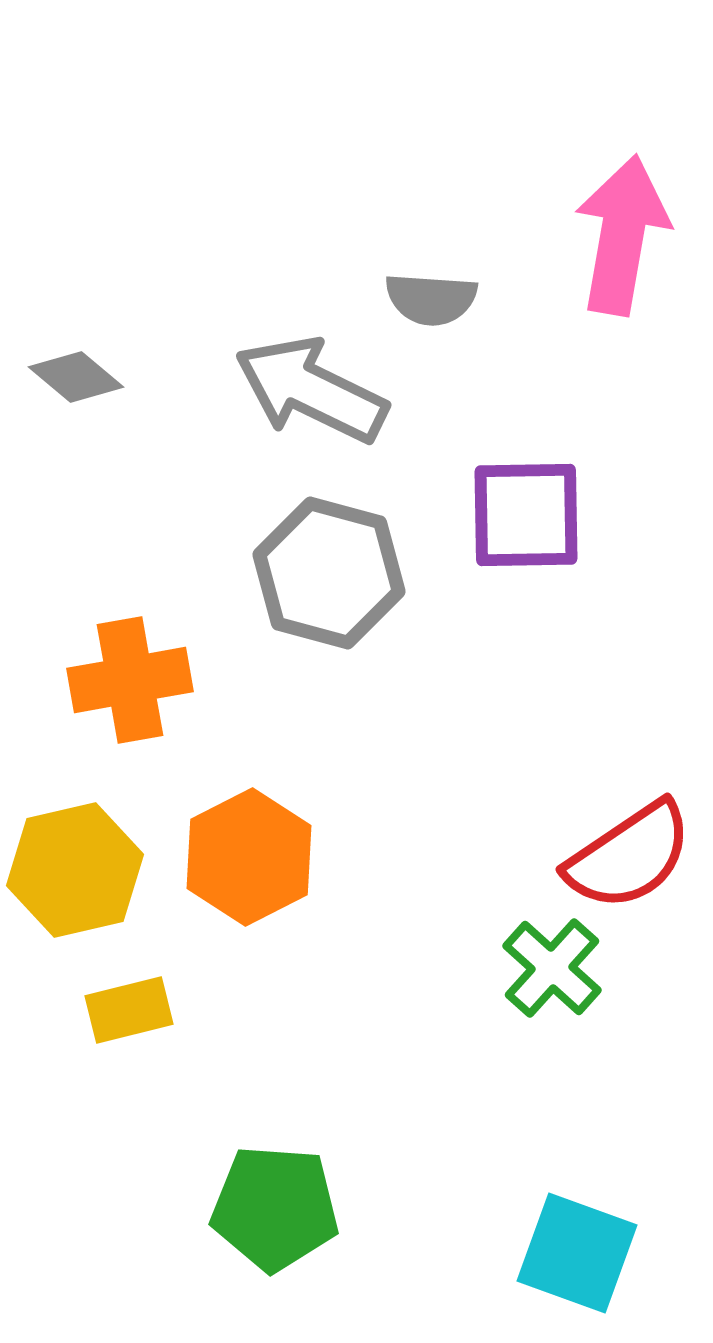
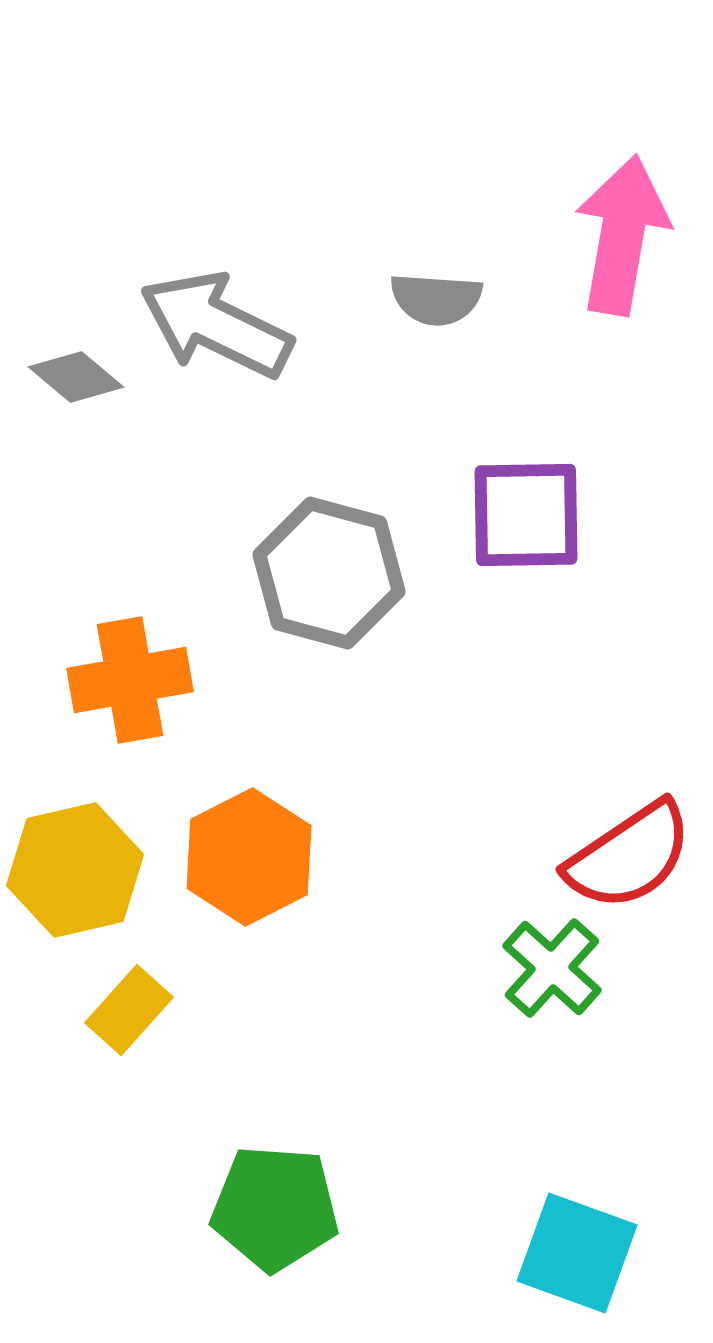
gray semicircle: moved 5 px right
gray arrow: moved 95 px left, 65 px up
yellow rectangle: rotated 34 degrees counterclockwise
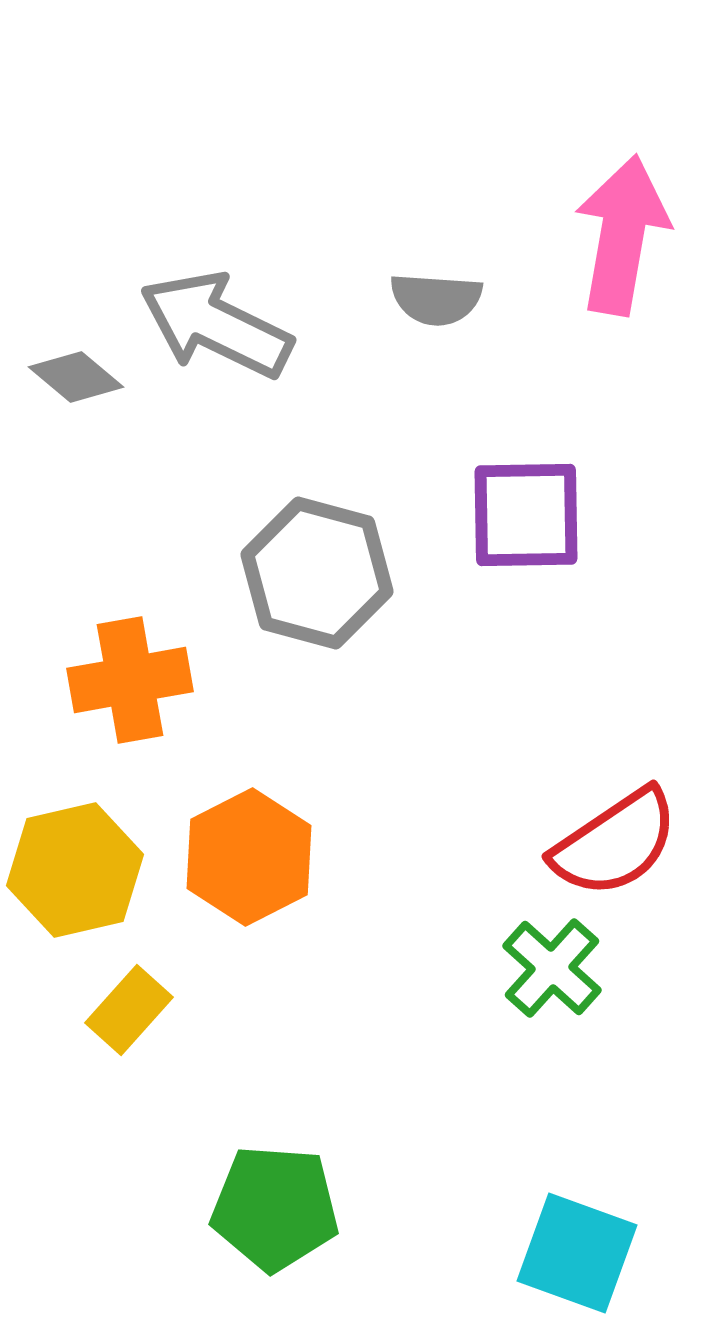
gray hexagon: moved 12 px left
red semicircle: moved 14 px left, 13 px up
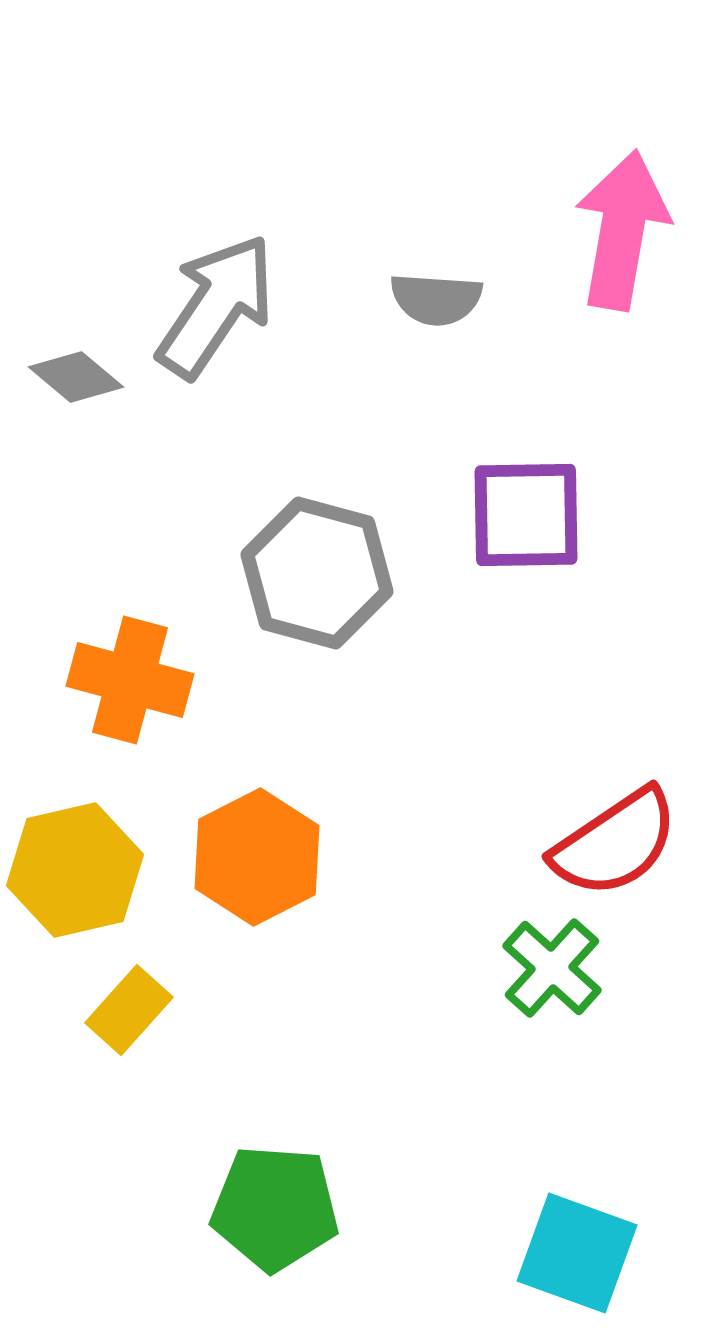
pink arrow: moved 5 px up
gray arrow: moved 19 px up; rotated 98 degrees clockwise
orange cross: rotated 25 degrees clockwise
orange hexagon: moved 8 px right
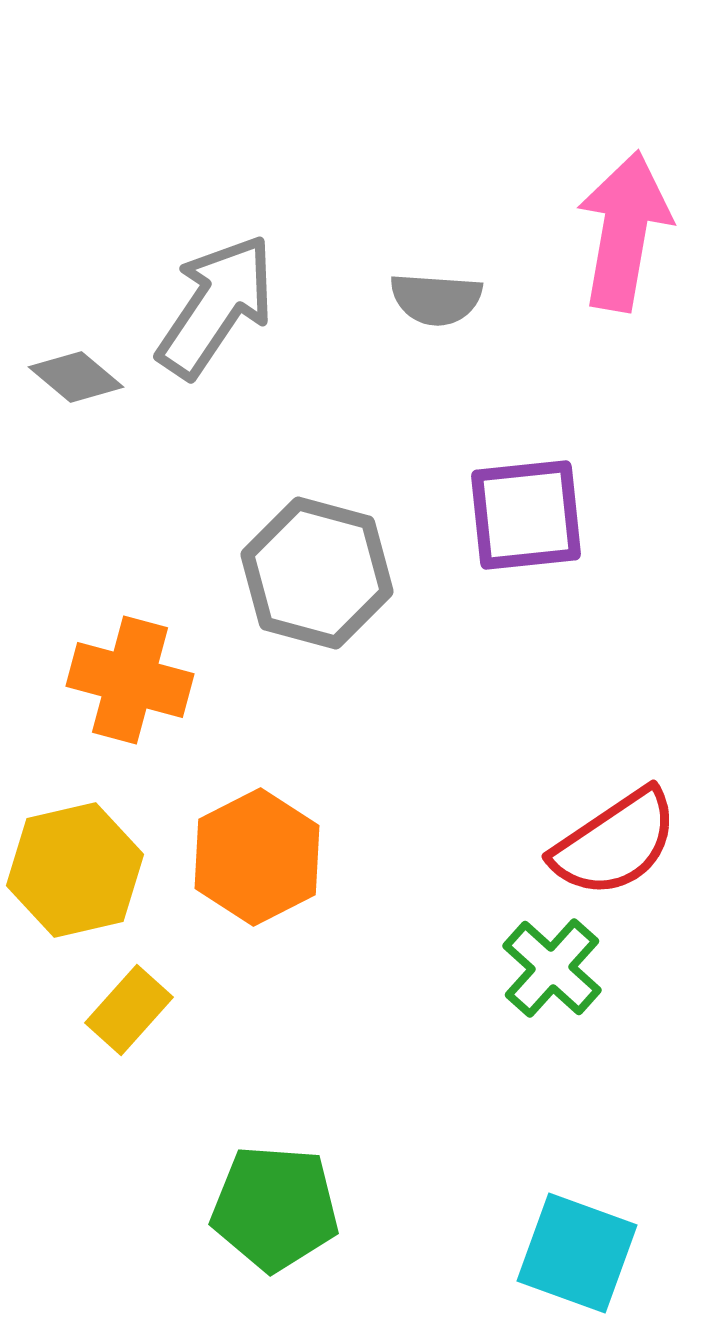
pink arrow: moved 2 px right, 1 px down
purple square: rotated 5 degrees counterclockwise
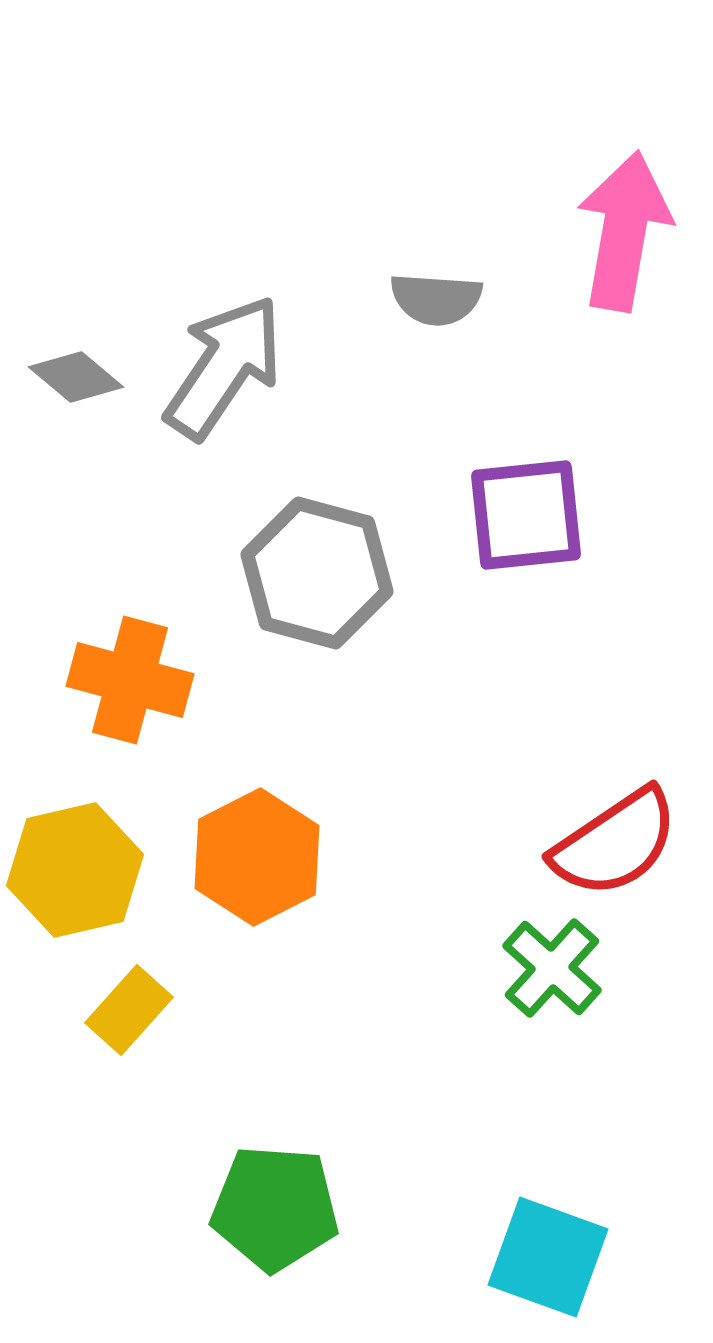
gray arrow: moved 8 px right, 61 px down
cyan square: moved 29 px left, 4 px down
